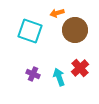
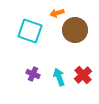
red cross: moved 3 px right, 7 px down
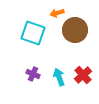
cyan square: moved 3 px right, 2 px down
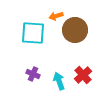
orange arrow: moved 1 px left, 3 px down
cyan square: rotated 15 degrees counterclockwise
cyan arrow: moved 4 px down
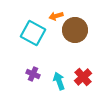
cyan square: rotated 25 degrees clockwise
red cross: moved 2 px down
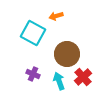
brown circle: moved 8 px left, 24 px down
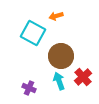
brown circle: moved 6 px left, 2 px down
purple cross: moved 4 px left, 14 px down
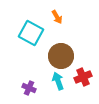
orange arrow: moved 1 px right, 1 px down; rotated 104 degrees counterclockwise
cyan square: moved 2 px left
red cross: rotated 18 degrees clockwise
cyan arrow: moved 1 px left
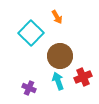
cyan square: rotated 15 degrees clockwise
brown circle: moved 1 px left
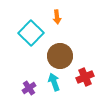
orange arrow: rotated 24 degrees clockwise
red cross: moved 2 px right
cyan arrow: moved 4 px left, 1 px down
purple cross: rotated 32 degrees clockwise
